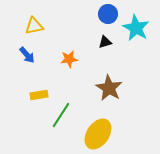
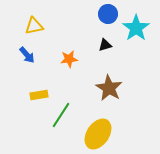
cyan star: rotated 8 degrees clockwise
black triangle: moved 3 px down
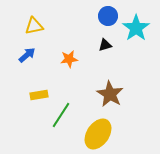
blue circle: moved 2 px down
blue arrow: rotated 90 degrees counterclockwise
brown star: moved 1 px right, 6 px down
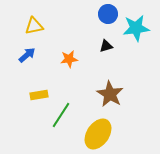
blue circle: moved 2 px up
cyan star: rotated 28 degrees clockwise
black triangle: moved 1 px right, 1 px down
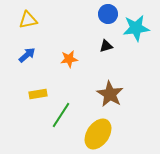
yellow triangle: moved 6 px left, 6 px up
yellow rectangle: moved 1 px left, 1 px up
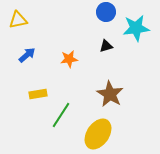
blue circle: moved 2 px left, 2 px up
yellow triangle: moved 10 px left
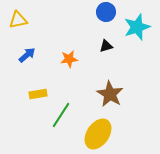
cyan star: moved 1 px right, 1 px up; rotated 12 degrees counterclockwise
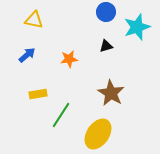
yellow triangle: moved 16 px right; rotated 24 degrees clockwise
brown star: moved 1 px right, 1 px up
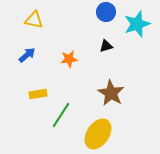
cyan star: moved 3 px up
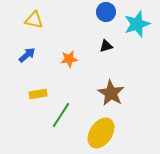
yellow ellipse: moved 3 px right, 1 px up
